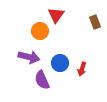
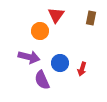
brown rectangle: moved 4 px left, 4 px up; rotated 32 degrees clockwise
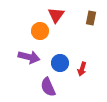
purple semicircle: moved 6 px right, 7 px down
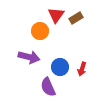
brown rectangle: moved 15 px left; rotated 48 degrees clockwise
blue circle: moved 4 px down
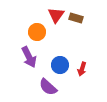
brown rectangle: rotated 48 degrees clockwise
orange circle: moved 3 px left, 1 px down
purple arrow: rotated 50 degrees clockwise
blue circle: moved 2 px up
purple semicircle: rotated 24 degrees counterclockwise
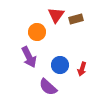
brown rectangle: moved 1 px down; rotated 32 degrees counterclockwise
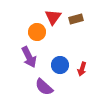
red triangle: moved 3 px left, 2 px down
purple semicircle: moved 4 px left
